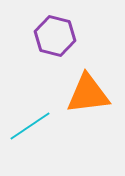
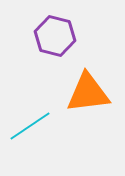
orange triangle: moved 1 px up
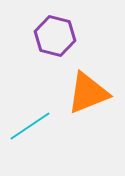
orange triangle: rotated 15 degrees counterclockwise
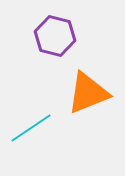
cyan line: moved 1 px right, 2 px down
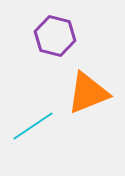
cyan line: moved 2 px right, 2 px up
